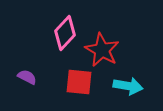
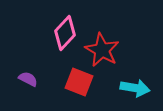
purple semicircle: moved 1 px right, 2 px down
red square: rotated 16 degrees clockwise
cyan arrow: moved 7 px right, 2 px down
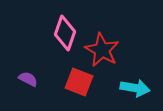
pink diamond: rotated 24 degrees counterclockwise
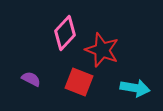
pink diamond: rotated 24 degrees clockwise
red star: rotated 8 degrees counterclockwise
purple semicircle: moved 3 px right
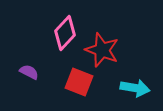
purple semicircle: moved 2 px left, 7 px up
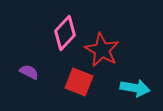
red star: rotated 8 degrees clockwise
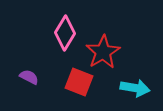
pink diamond: rotated 12 degrees counterclockwise
red star: moved 1 px right, 2 px down; rotated 12 degrees clockwise
purple semicircle: moved 5 px down
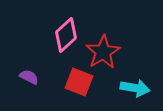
pink diamond: moved 1 px right, 2 px down; rotated 16 degrees clockwise
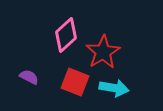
red square: moved 4 px left
cyan arrow: moved 21 px left
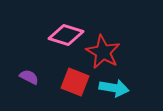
pink diamond: rotated 60 degrees clockwise
red star: rotated 12 degrees counterclockwise
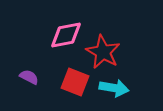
pink diamond: rotated 28 degrees counterclockwise
